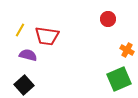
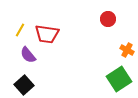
red trapezoid: moved 2 px up
purple semicircle: rotated 144 degrees counterclockwise
green square: rotated 10 degrees counterclockwise
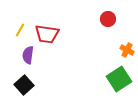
purple semicircle: rotated 48 degrees clockwise
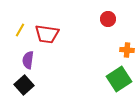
orange cross: rotated 24 degrees counterclockwise
purple semicircle: moved 5 px down
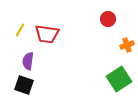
orange cross: moved 5 px up; rotated 24 degrees counterclockwise
purple semicircle: moved 1 px down
black square: rotated 30 degrees counterclockwise
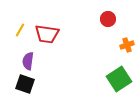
black square: moved 1 px right, 1 px up
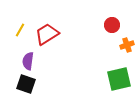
red circle: moved 4 px right, 6 px down
red trapezoid: rotated 140 degrees clockwise
green square: rotated 20 degrees clockwise
black square: moved 1 px right
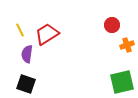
yellow line: rotated 56 degrees counterclockwise
purple semicircle: moved 1 px left, 7 px up
green square: moved 3 px right, 3 px down
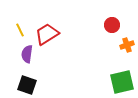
black square: moved 1 px right, 1 px down
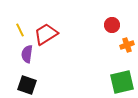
red trapezoid: moved 1 px left
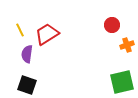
red trapezoid: moved 1 px right
